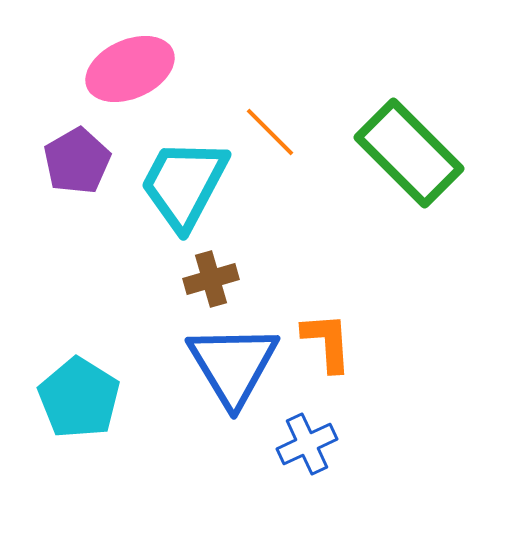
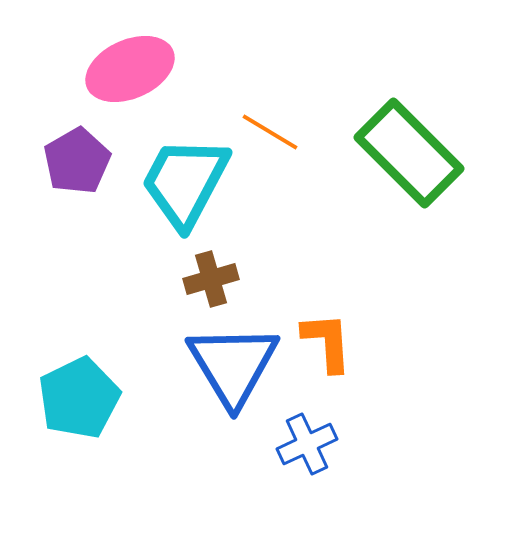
orange line: rotated 14 degrees counterclockwise
cyan trapezoid: moved 1 px right, 2 px up
cyan pentagon: rotated 14 degrees clockwise
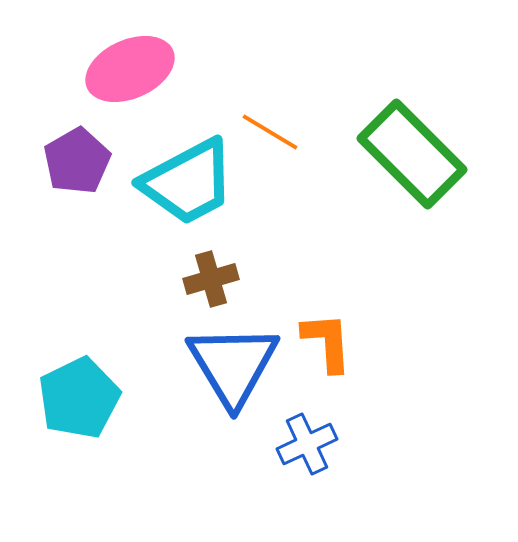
green rectangle: moved 3 px right, 1 px down
cyan trapezoid: moved 3 px right; rotated 146 degrees counterclockwise
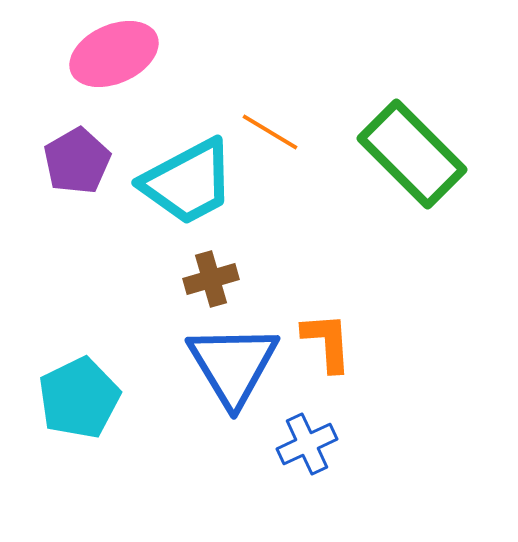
pink ellipse: moved 16 px left, 15 px up
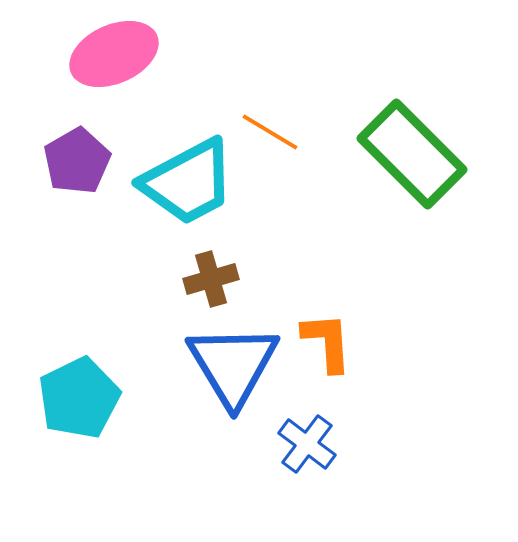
blue cross: rotated 28 degrees counterclockwise
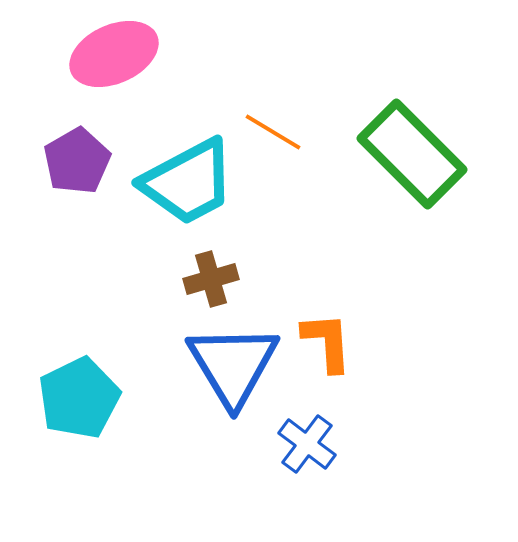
orange line: moved 3 px right
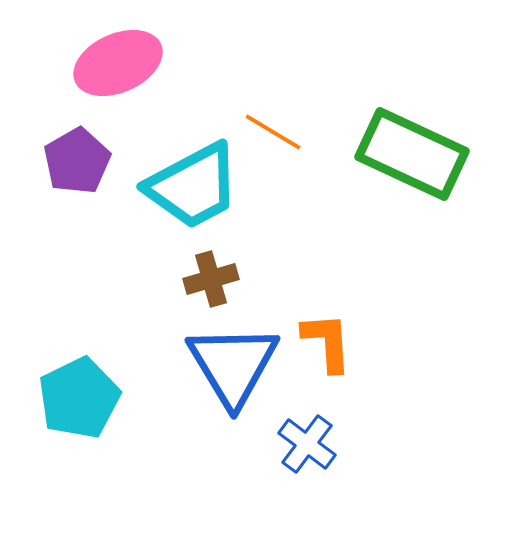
pink ellipse: moved 4 px right, 9 px down
green rectangle: rotated 20 degrees counterclockwise
cyan trapezoid: moved 5 px right, 4 px down
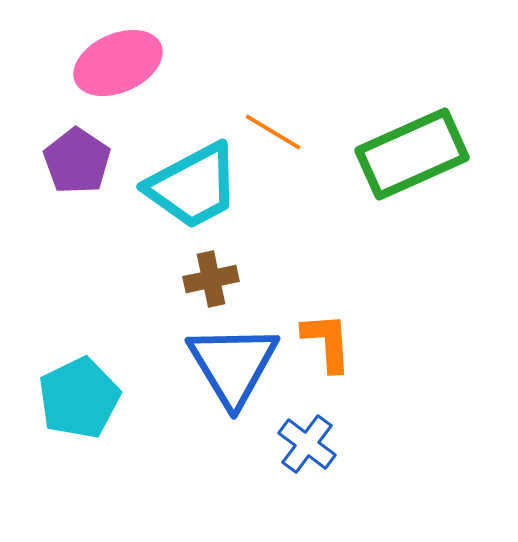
green rectangle: rotated 49 degrees counterclockwise
purple pentagon: rotated 8 degrees counterclockwise
brown cross: rotated 4 degrees clockwise
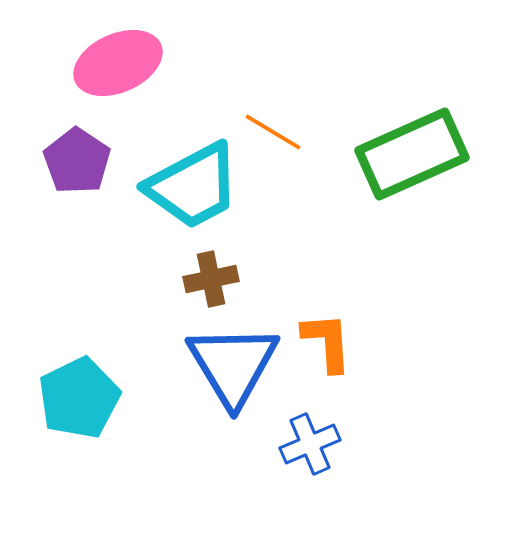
blue cross: moved 3 px right; rotated 30 degrees clockwise
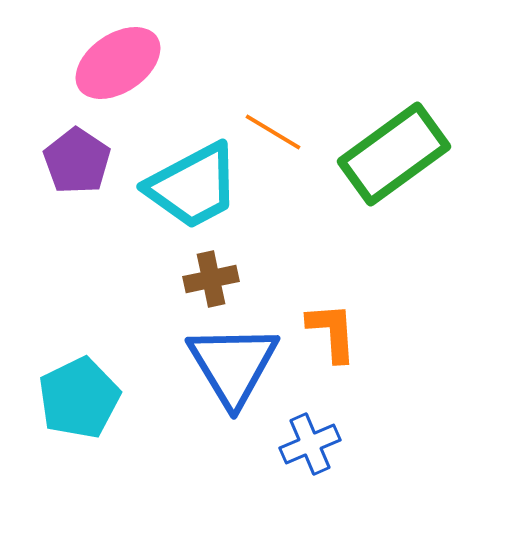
pink ellipse: rotated 10 degrees counterclockwise
green rectangle: moved 18 px left; rotated 12 degrees counterclockwise
orange L-shape: moved 5 px right, 10 px up
